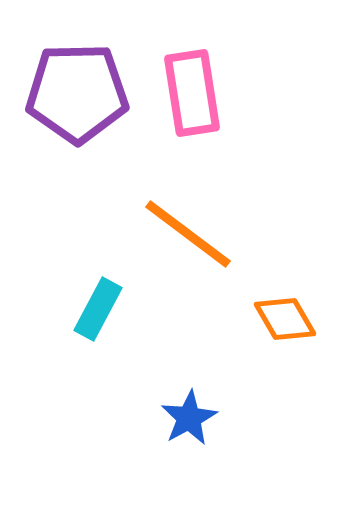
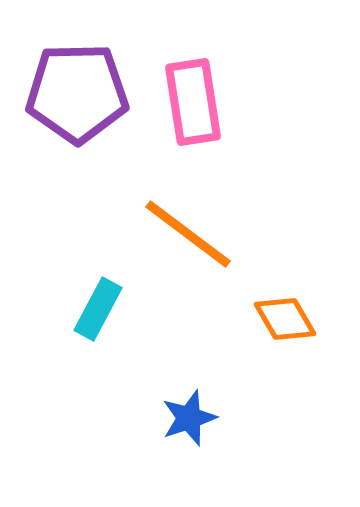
pink rectangle: moved 1 px right, 9 px down
blue star: rotated 10 degrees clockwise
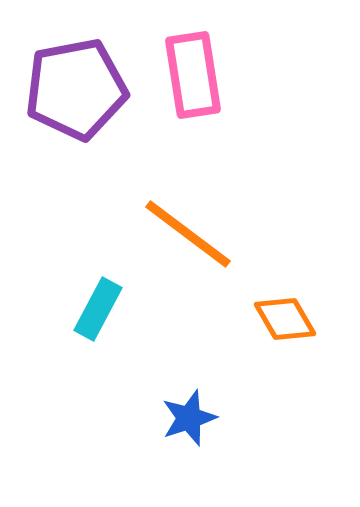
purple pentagon: moved 1 px left, 4 px up; rotated 10 degrees counterclockwise
pink rectangle: moved 27 px up
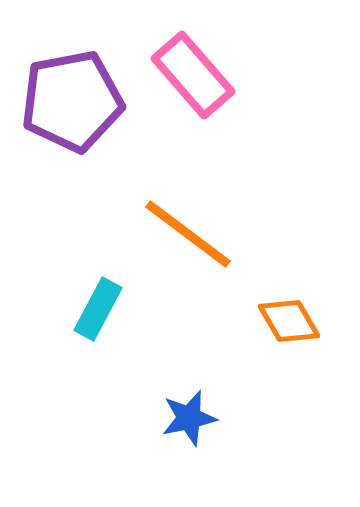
pink rectangle: rotated 32 degrees counterclockwise
purple pentagon: moved 4 px left, 12 px down
orange diamond: moved 4 px right, 2 px down
blue star: rotated 6 degrees clockwise
